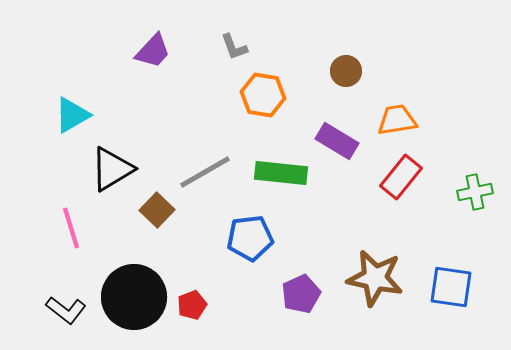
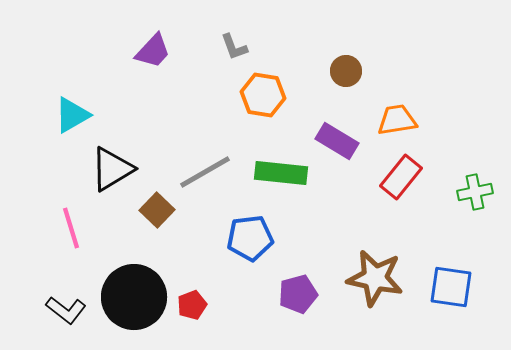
purple pentagon: moved 3 px left; rotated 9 degrees clockwise
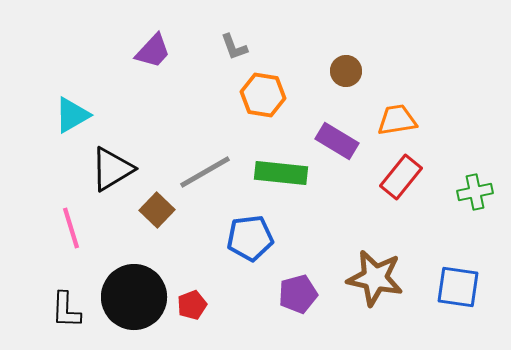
blue square: moved 7 px right
black L-shape: rotated 54 degrees clockwise
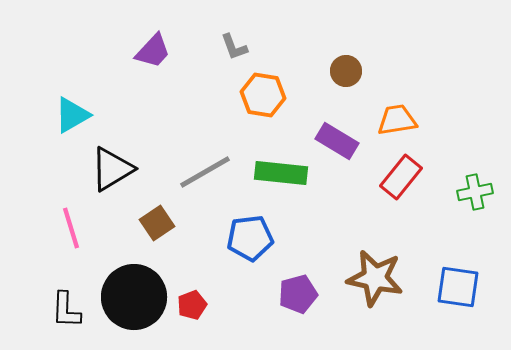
brown square: moved 13 px down; rotated 12 degrees clockwise
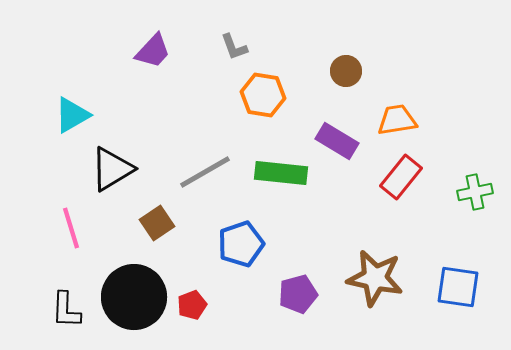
blue pentagon: moved 9 px left, 6 px down; rotated 12 degrees counterclockwise
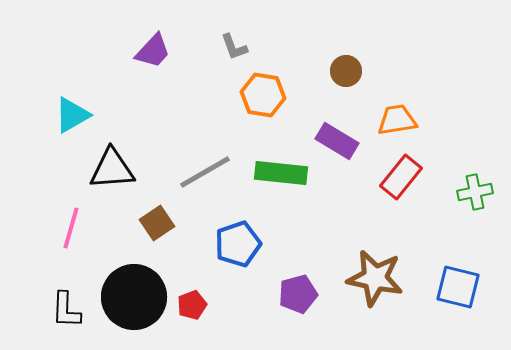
black triangle: rotated 27 degrees clockwise
pink line: rotated 33 degrees clockwise
blue pentagon: moved 3 px left
blue square: rotated 6 degrees clockwise
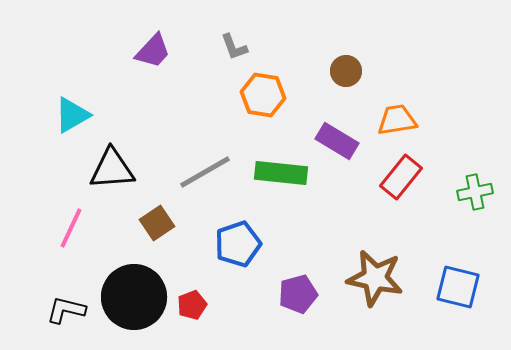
pink line: rotated 9 degrees clockwise
black L-shape: rotated 102 degrees clockwise
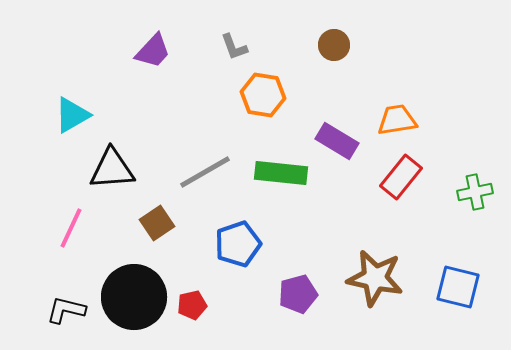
brown circle: moved 12 px left, 26 px up
red pentagon: rotated 8 degrees clockwise
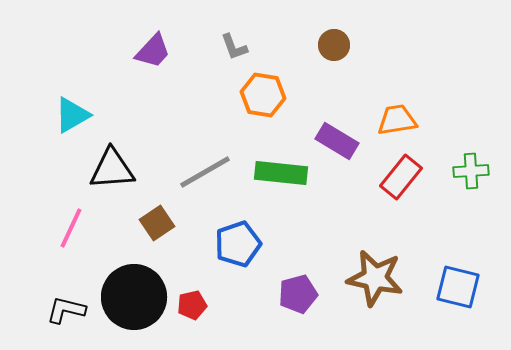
green cross: moved 4 px left, 21 px up; rotated 8 degrees clockwise
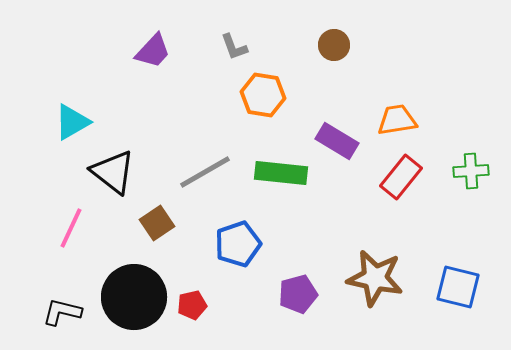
cyan triangle: moved 7 px down
black triangle: moved 1 px right, 3 px down; rotated 42 degrees clockwise
black L-shape: moved 4 px left, 2 px down
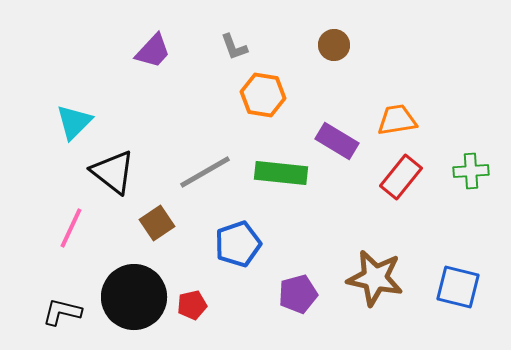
cyan triangle: moved 2 px right; rotated 15 degrees counterclockwise
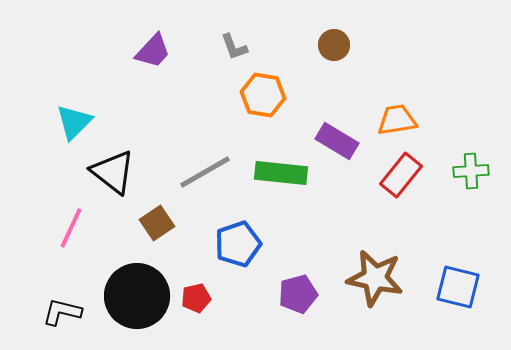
red rectangle: moved 2 px up
black circle: moved 3 px right, 1 px up
red pentagon: moved 4 px right, 7 px up
